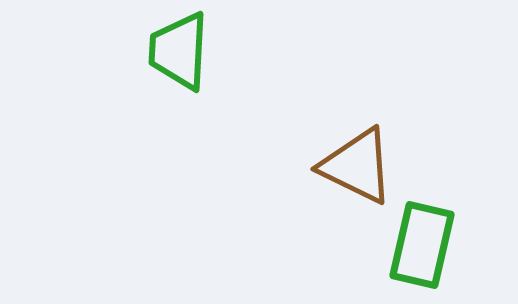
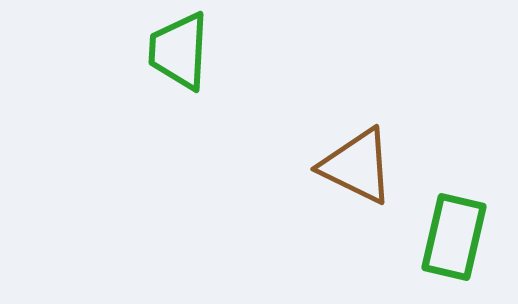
green rectangle: moved 32 px right, 8 px up
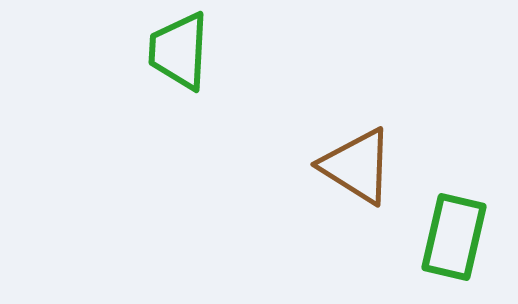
brown triangle: rotated 6 degrees clockwise
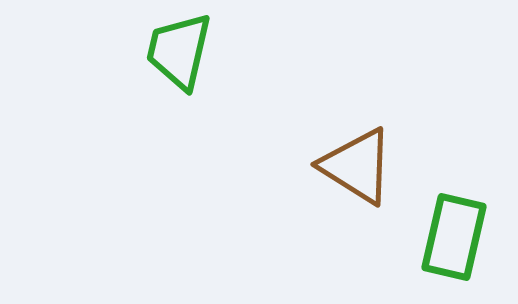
green trapezoid: rotated 10 degrees clockwise
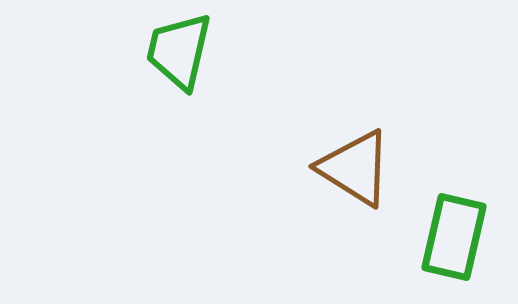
brown triangle: moved 2 px left, 2 px down
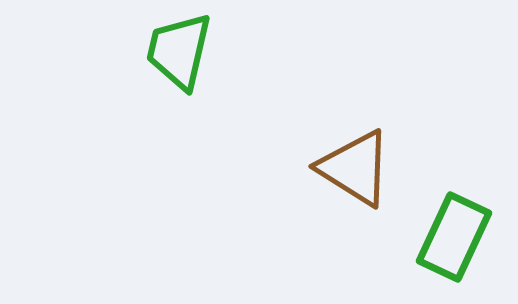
green rectangle: rotated 12 degrees clockwise
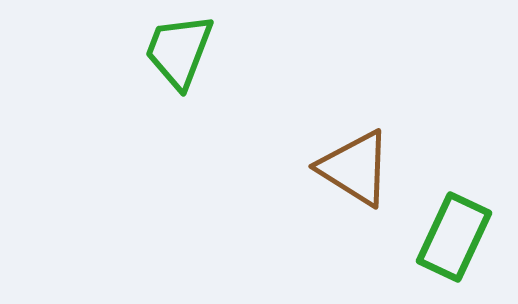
green trapezoid: rotated 8 degrees clockwise
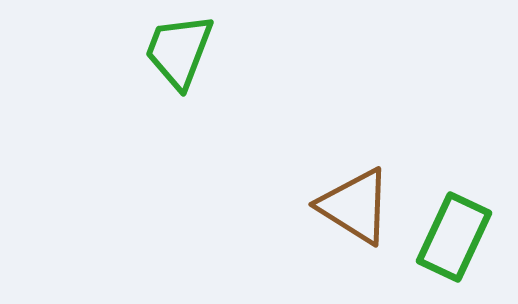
brown triangle: moved 38 px down
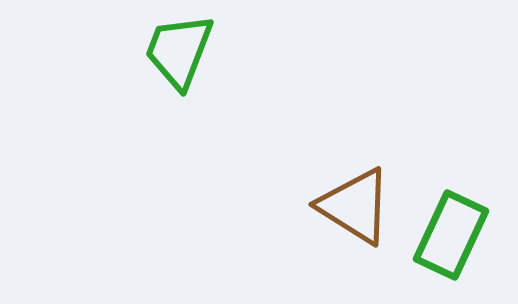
green rectangle: moved 3 px left, 2 px up
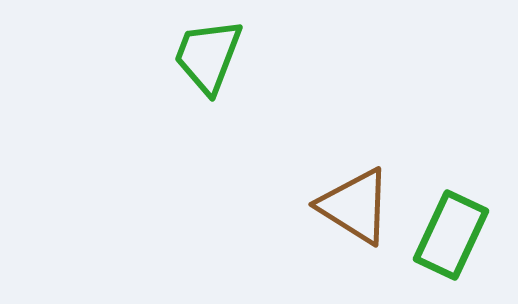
green trapezoid: moved 29 px right, 5 px down
